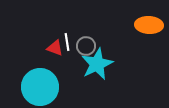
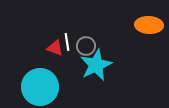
cyan star: moved 1 px left, 1 px down
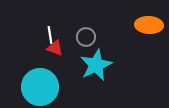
white line: moved 17 px left, 7 px up
gray circle: moved 9 px up
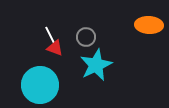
white line: rotated 18 degrees counterclockwise
cyan circle: moved 2 px up
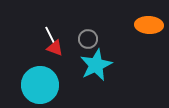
gray circle: moved 2 px right, 2 px down
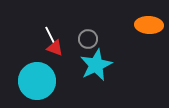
cyan circle: moved 3 px left, 4 px up
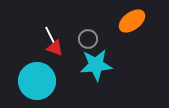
orange ellipse: moved 17 px left, 4 px up; rotated 40 degrees counterclockwise
cyan star: rotated 20 degrees clockwise
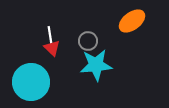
white line: rotated 18 degrees clockwise
gray circle: moved 2 px down
red triangle: moved 3 px left; rotated 24 degrees clockwise
cyan circle: moved 6 px left, 1 px down
